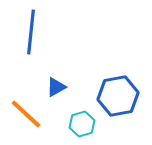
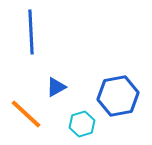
blue line: rotated 9 degrees counterclockwise
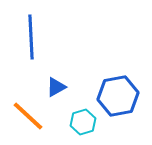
blue line: moved 5 px down
orange line: moved 2 px right, 2 px down
cyan hexagon: moved 1 px right, 2 px up
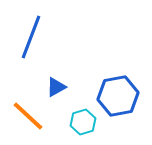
blue line: rotated 24 degrees clockwise
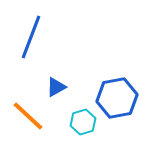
blue hexagon: moved 1 px left, 2 px down
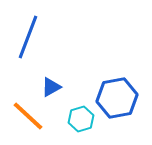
blue line: moved 3 px left
blue triangle: moved 5 px left
cyan hexagon: moved 2 px left, 3 px up
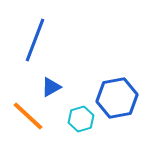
blue line: moved 7 px right, 3 px down
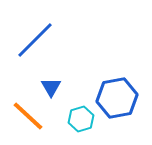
blue line: rotated 24 degrees clockwise
blue triangle: rotated 30 degrees counterclockwise
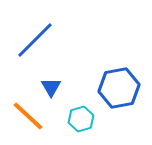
blue hexagon: moved 2 px right, 10 px up
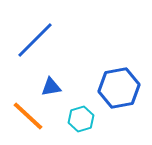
blue triangle: rotated 50 degrees clockwise
